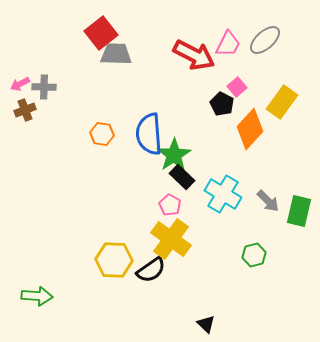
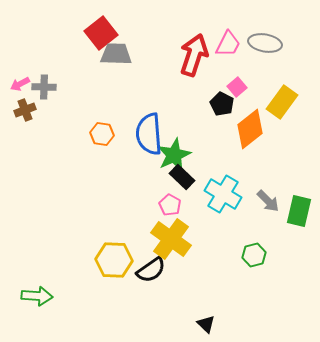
gray ellipse: moved 3 px down; rotated 52 degrees clockwise
red arrow: rotated 99 degrees counterclockwise
orange diamond: rotated 9 degrees clockwise
green star: rotated 8 degrees clockwise
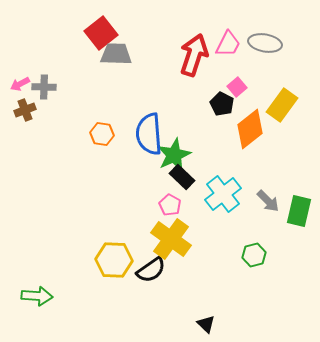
yellow rectangle: moved 3 px down
cyan cross: rotated 21 degrees clockwise
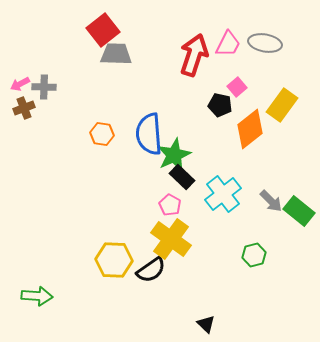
red square: moved 2 px right, 3 px up
black pentagon: moved 2 px left, 1 px down; rotated 15 degrees counterclockwise
brown cross: moved 1 px left, 2 px up
gray arrow: moved 3 px right
green rectangle: rotated 64 degrees counterclockwise
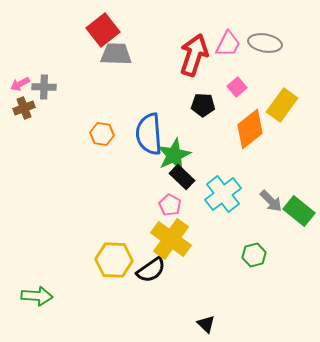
black pentagon: moved 17 px left; rotated 10 degrees counterclockwise
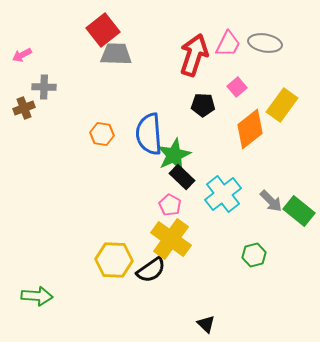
pink arrow: moved 2 px right, 29 px up
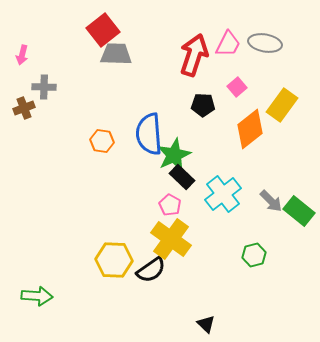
pink arrow: rotated 48 degrees counterclockwise
orange hexagon: moved 7 px down
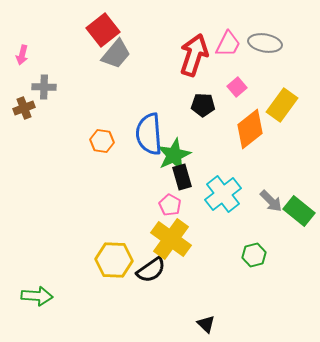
gray trapezoid: rotated 128 degrees clockwise
black rectangle: rotated 30 degrees clockwise
